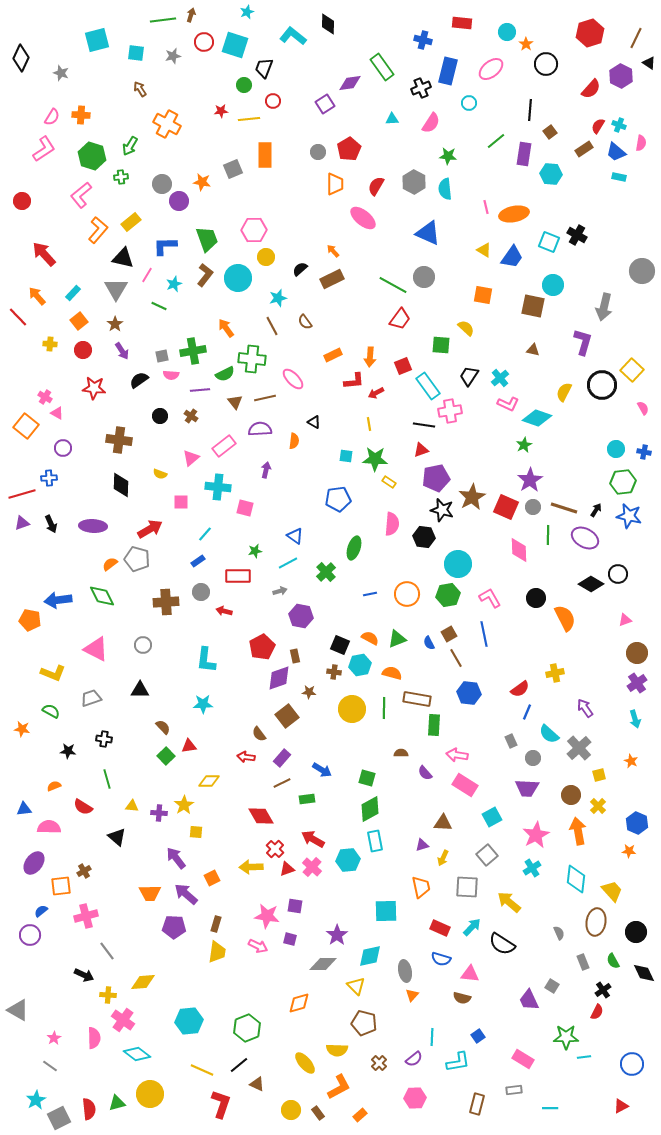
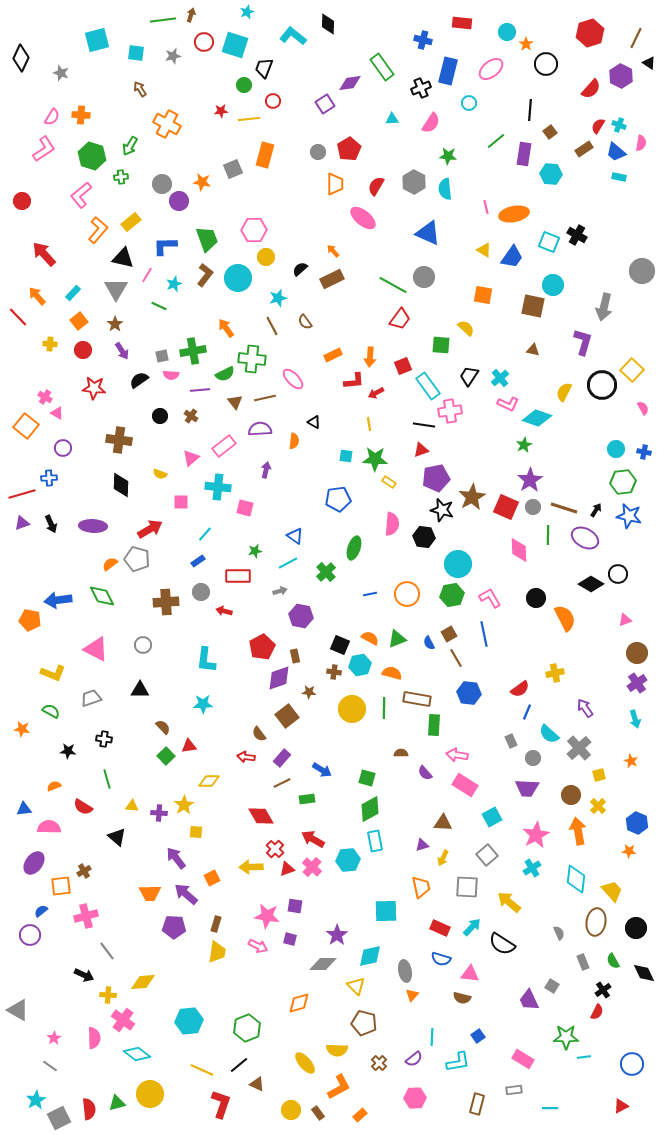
orange rectangle at (265, 155): rotated 15 degrees clockwise
green hexagon at (448, 595): moved 4 px right
black circle at (636, 932): moved 4 px up
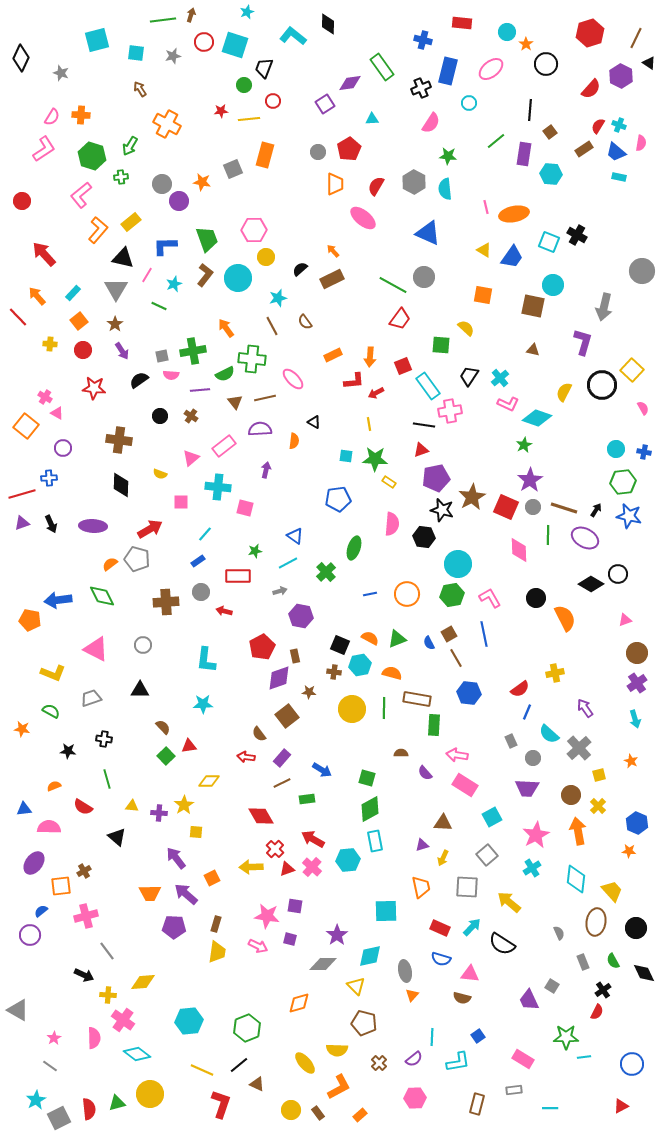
cyan triangle at (392, 119): moved 20 px left
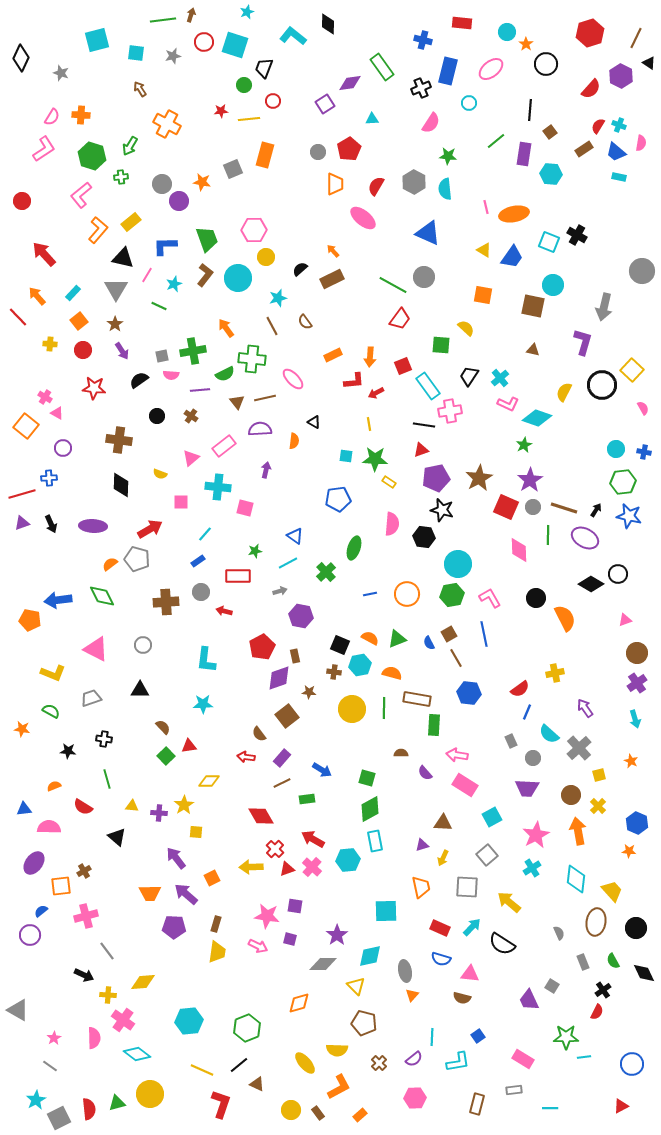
brown triangle at (235, 402): moved 2 px right
black circle at (160, 416): moved 3 px left
brown star at (472, 497): moved 7 px right, 19 px up
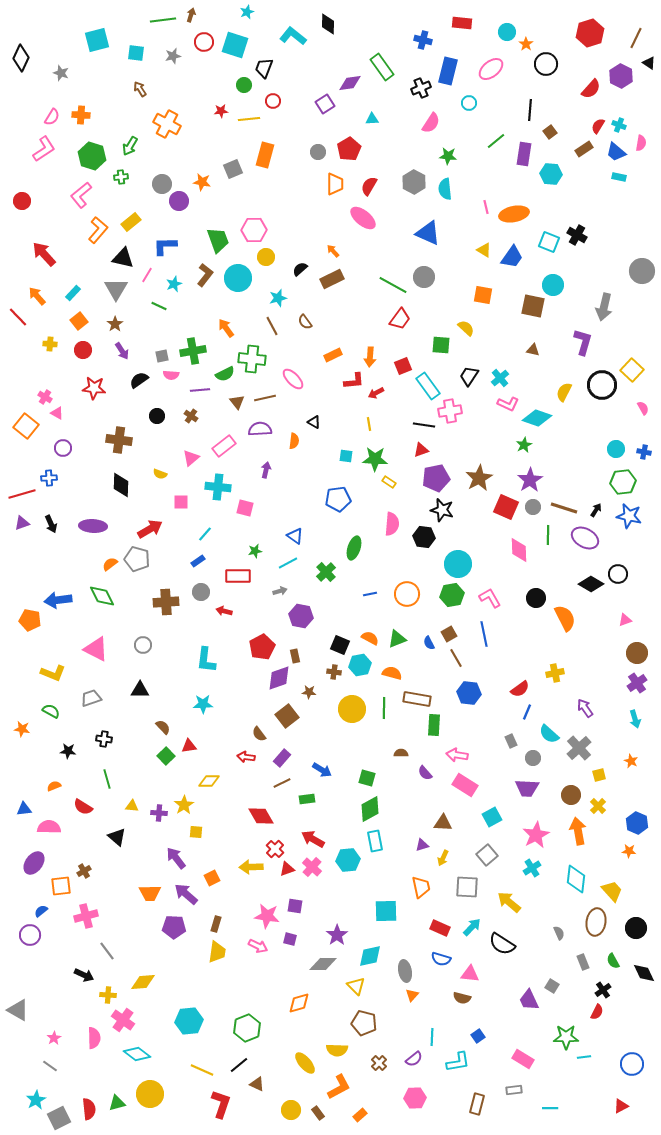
red semicircle at (376, 186): moved 7 px left
green trapezoid at (207, 239): moved 11 px right, 1 px down
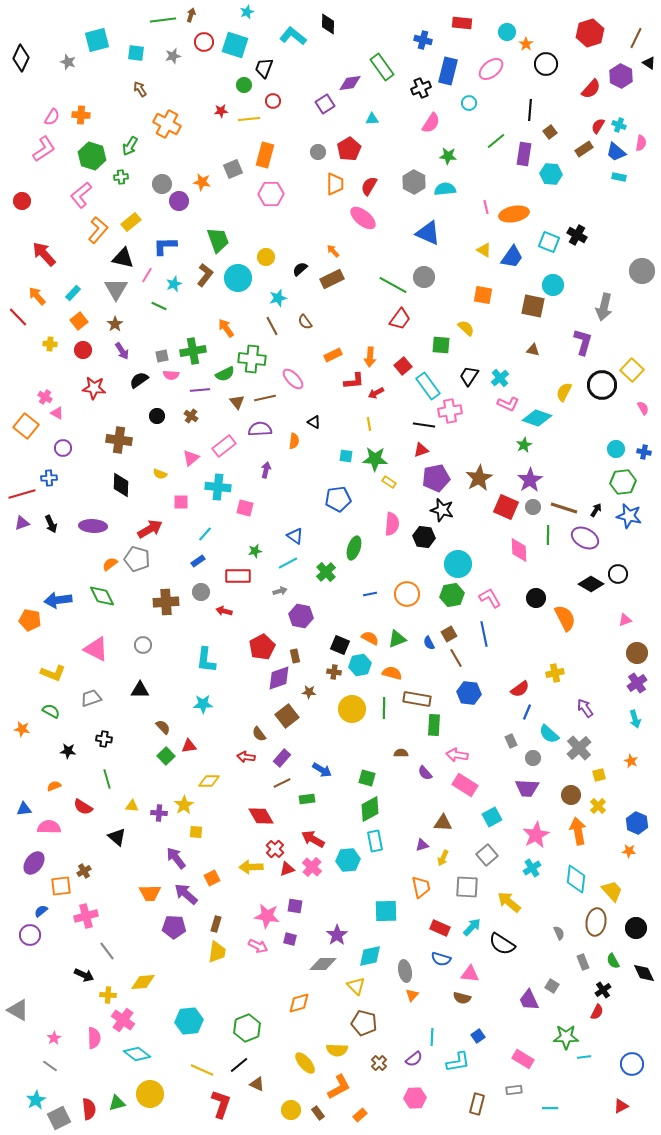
gray star at (61, 73): moved 7 px right, 11 px up
cyan semicircle at (445, 189): rotated 90 degrees clockwise
pink hexagon at (254, 230): moved 17 px right, 36 px up
red square at (403, 366): rotated 18 degrees counterclockwise
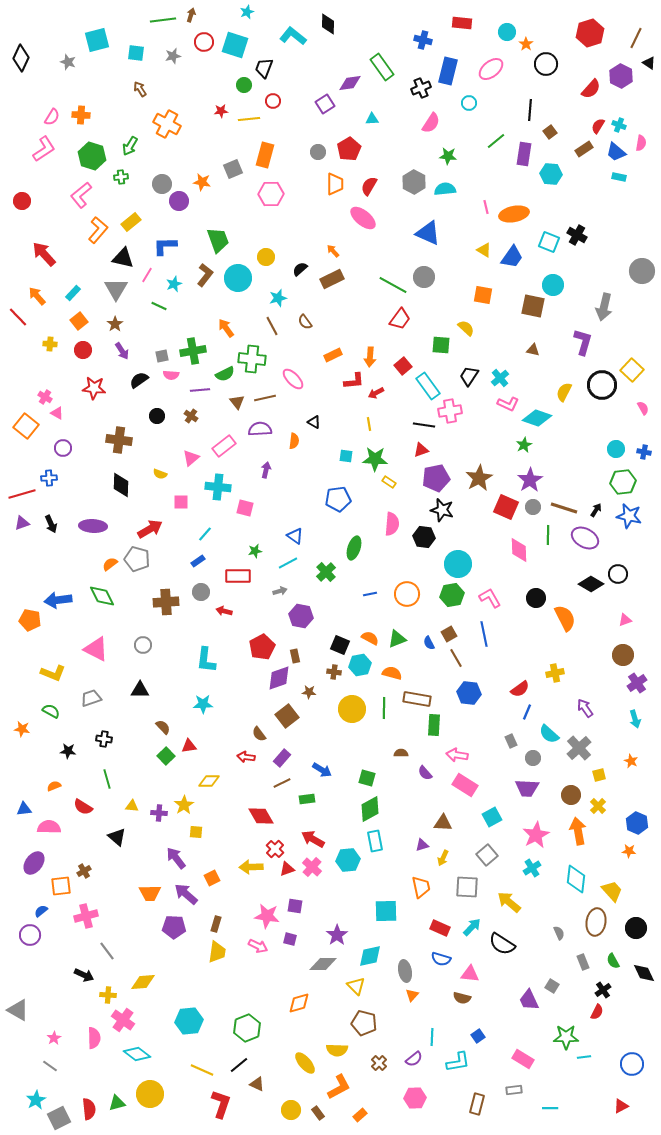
brown circle at (637, 653): moved 14 px left, 2 px down
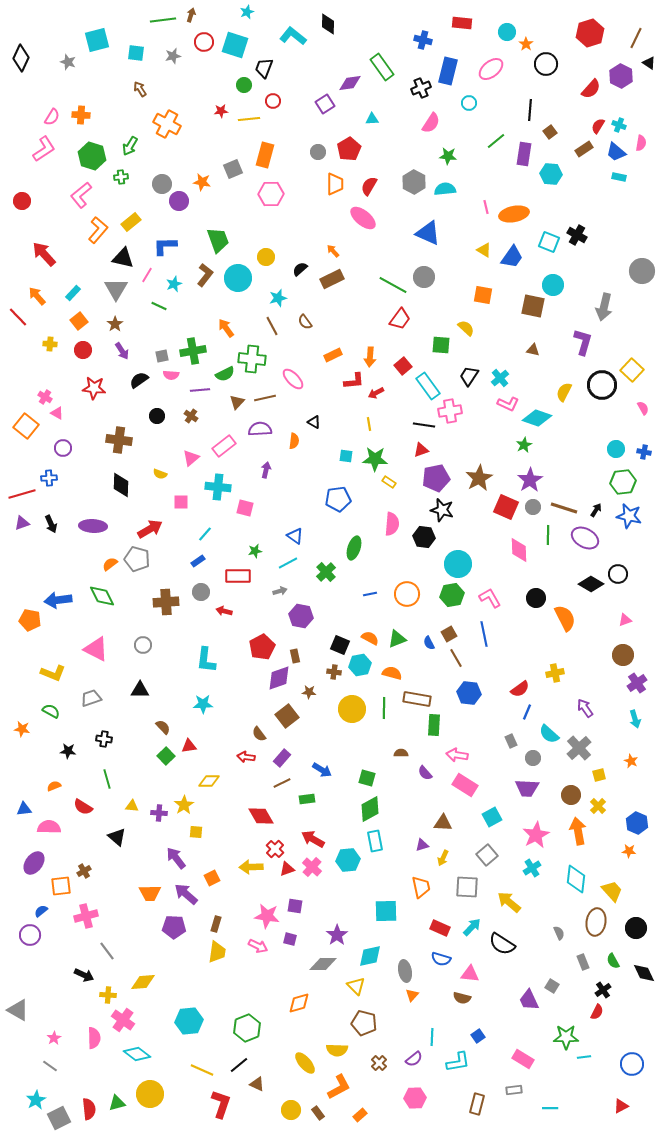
brown triangle at (237, 402): rotated 21 degrees clockwise
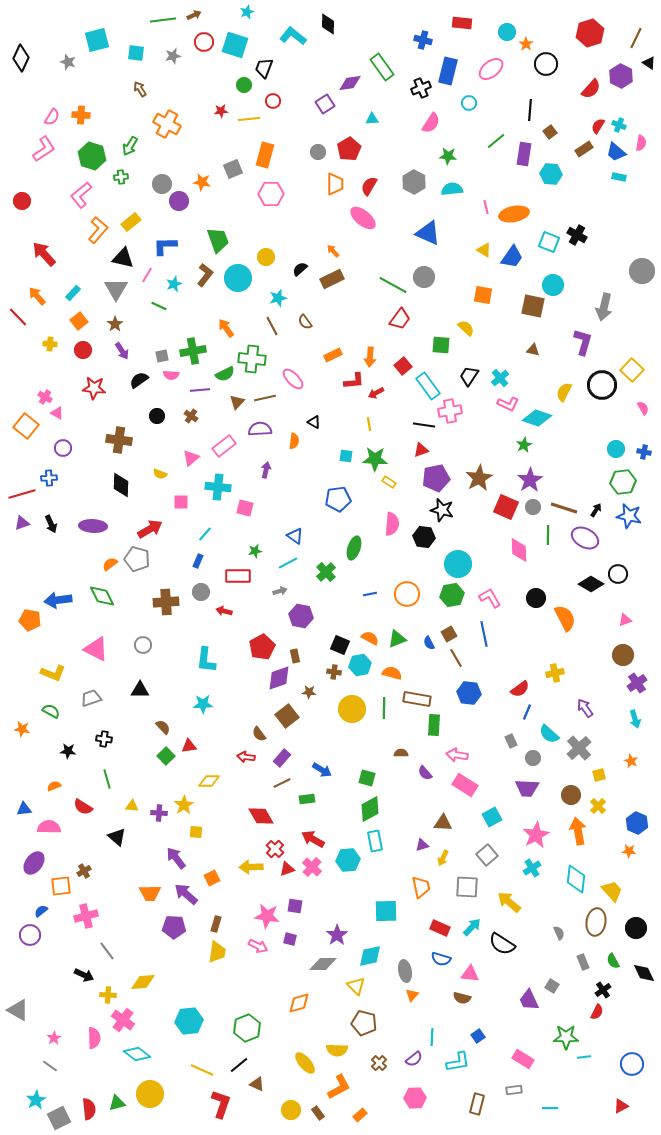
brown arrow at (191, 15): moved 3 px right; rotated 48 degrees clockwise
cyan semicircle at (445, 189): moved 7 px right
blue rectangle at (198, 561): rotated 32 degrees counterclockwise
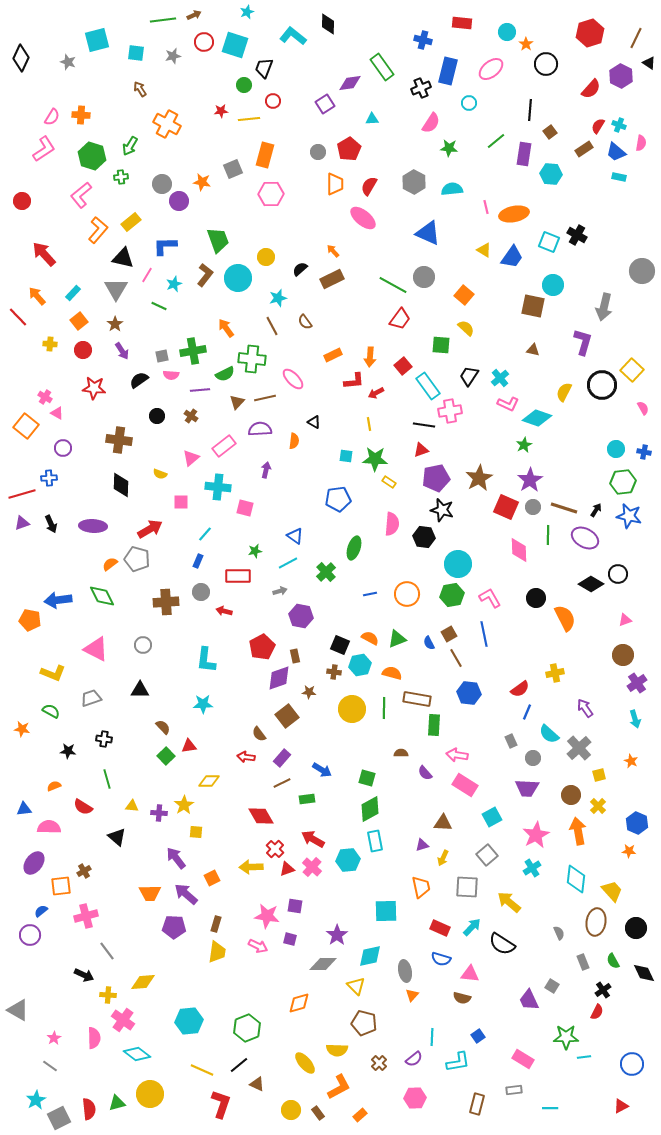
green star at (448, 156): moved 1 px right, 8 px up
orange square at (483, 295): moved 19 px left; rotated 30 degrees clockwise
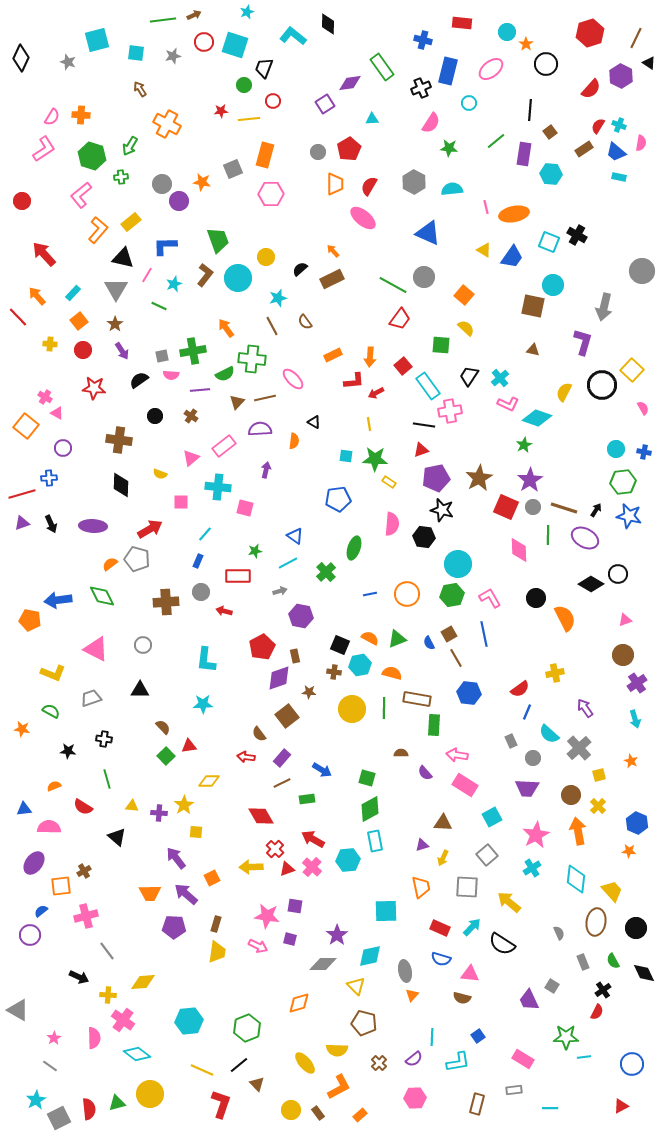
black circle at (157, 416): moved 2 px left
black arrow at (84, 975): moved 5 px left, 2 px down
brown triangle at (257, 1084): rotated 21 degrees clockwise
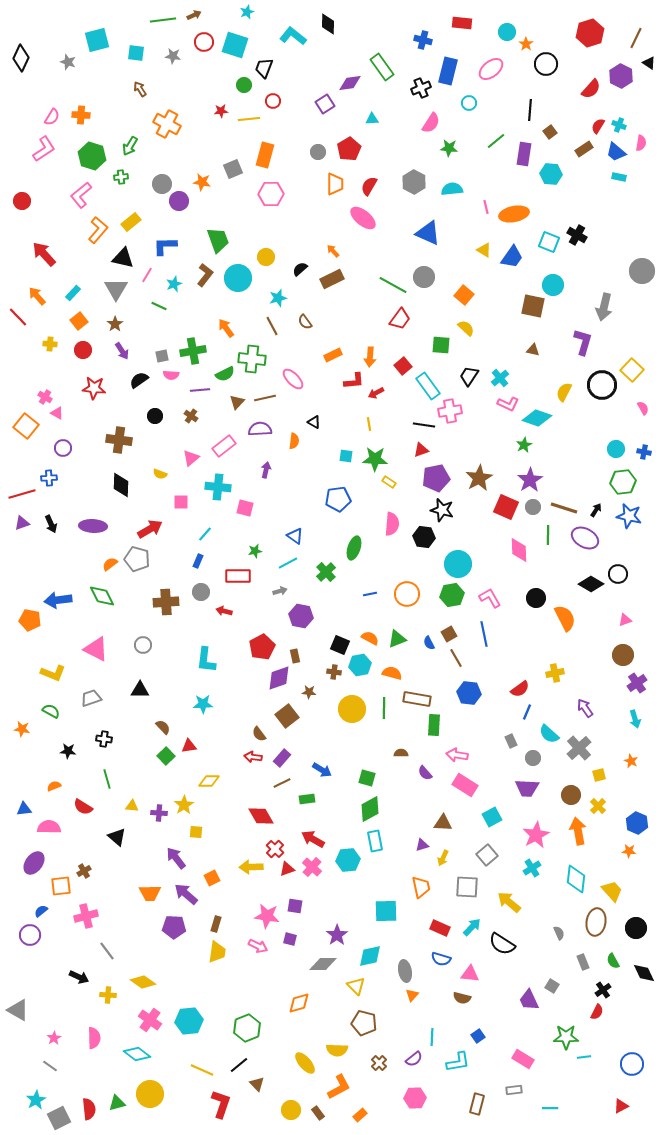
gray star at (173, 56): rotated 21 degrees clockwise
red arrow at (246, 757): moved 7 px right
yellow diamond at (143, 982): rotated 40 degrees clockwise
pink cross at (123, 1020): moved 27 px right
